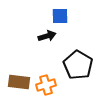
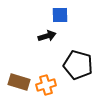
blue square: moved 1 px up
black pentagon: rotated 16 degrees counterclockwise
brown rectangle: rotated 10 degrees clockwise
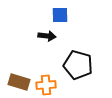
black arrow: rotated 24 degrees clockwise
orange cross: rotated 12 degrees clockwise
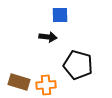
black arrow: moved 1 px right, 1 px down
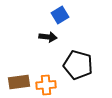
blue square: rotated 30 degrees counterclockwise
brown rectangle: rotated 25 degrees counterclockwise
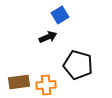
black arrow: rotated 30 degrees counterclockwise
